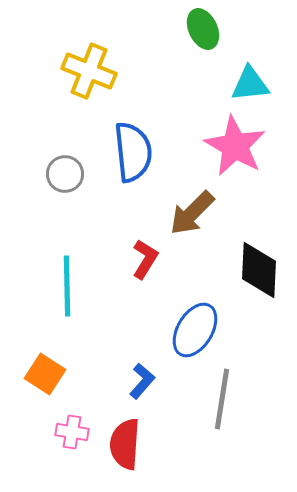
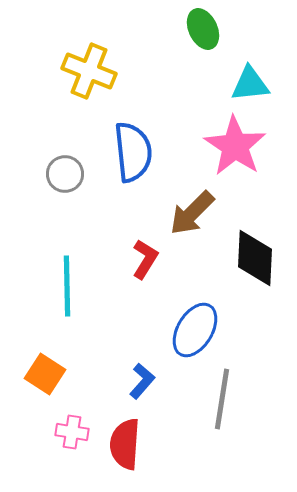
pink star: rotated 4 degrees clockwise
black diamond: moved 4 px left, 12 px up
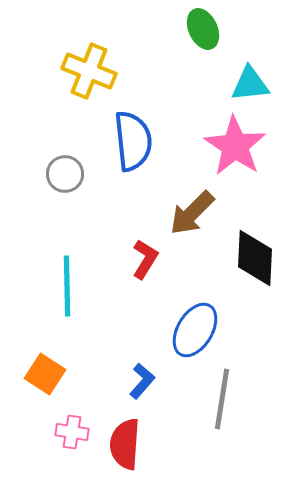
blue semicircle: moved 11 px up
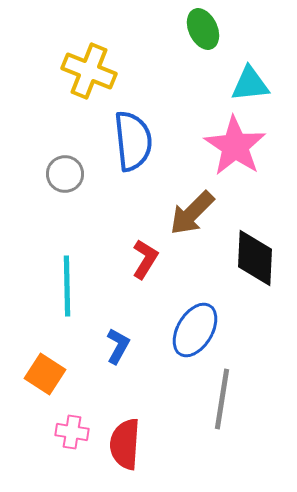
blue L-shape: moved 24 px left, 35 px up; rotated 12 degrees counterclockwise
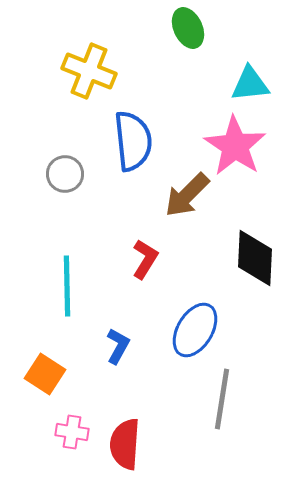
green ellipse: moved 15 px left, 1 px up
brown arrow: moved 5 px left, 18 px up
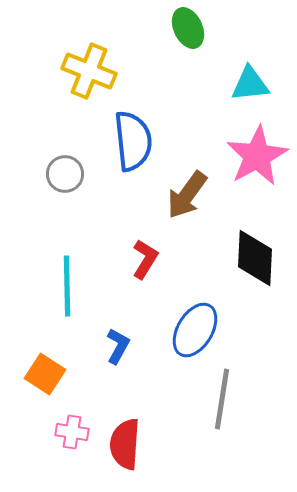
pink star: moved 22 px right, 10 px down; rotated 10 degrees clockwise
brown arrow: rotated 9 degrees counterclockwise
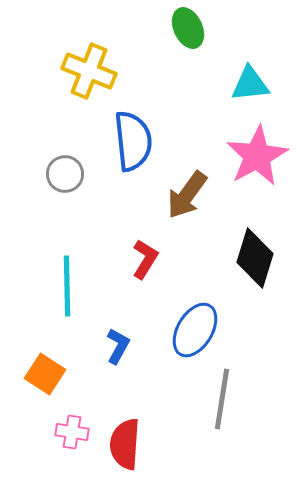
black diamond: rotated 14 degrees clockwise
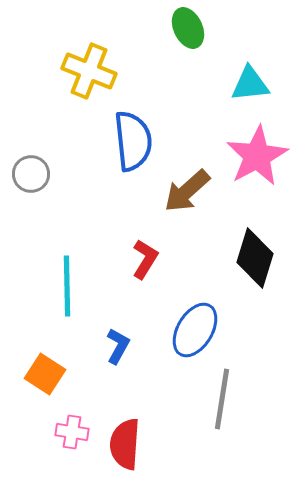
gray circle: moved 34 px left
brown arrow: moved 4 px up; rotated 12 degrees clockwise
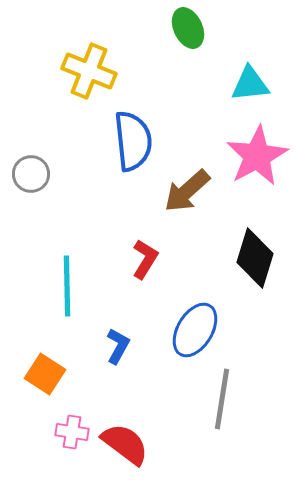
red semicircle: rotated 123 degrees clockwise
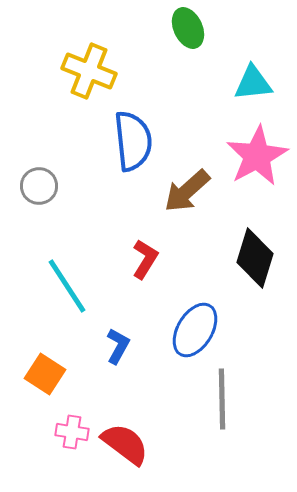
cyan triangle: moved 3 px right, 1 px up
gray circle: moved 8 px right, 12 px down
cyan line: rotated 32 degrees counterclockwise
gray line: rotated 10 degrees counterclockwise
